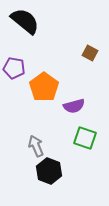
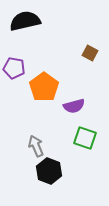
black semicircle: rotated 52 degrees counterclockwise
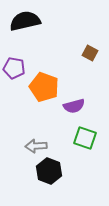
orange pentagon: rotated 16 degrees counterclockwise
gray arrow: rotated 70 degrees counterclockwise
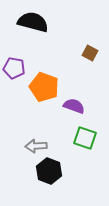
black semicircle: moved 8 px right, 1 px down; rotated 28 degrees clockwise
purple semicircle: rotated 145 degrees counterclockwise
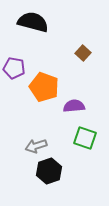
brown square: moved 7 px left; rotated 14 degrees clockwise
purple semicircle: rotated 25 degrees counterclockwise
gray arrow: rotated 15 degrees counterclockwise
black hexagon: rotated 20 degrees clockwise
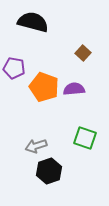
purple semicircle: moved 17 px up
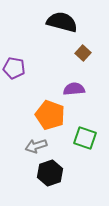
black semicircle: moved 29 px right
orange pentagon: moved 6 px right, 28 px down
black hexagon: moved 1 px right, 2 px down
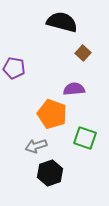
orange pentagon: moved 2 px right, 1 px up
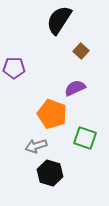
black semicircle: moved 3 px left, 2 px up; rotated 72 degrees counterclockwise
brown square: moved 2 px left, 2 px up
purple pentagon: rotated 10 degrees counterclockwise
purple semicircle: moved 1 px right, 1 px up; rotated 20 degrees counterclockwise
black hexagon: rotated 25 degrees counterclockwise
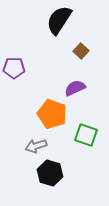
green square: moved 1 px right, 3 px up
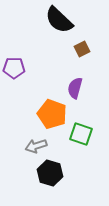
black semicircle: rotated 80 degrees counterclockwise
brown square: moved 1 px right, 2 px up; rotated 21 degrees clockwise
purple semicircle: rotated 50 degrees counterclockwise
green square: moved 5 px left, 1 px up
